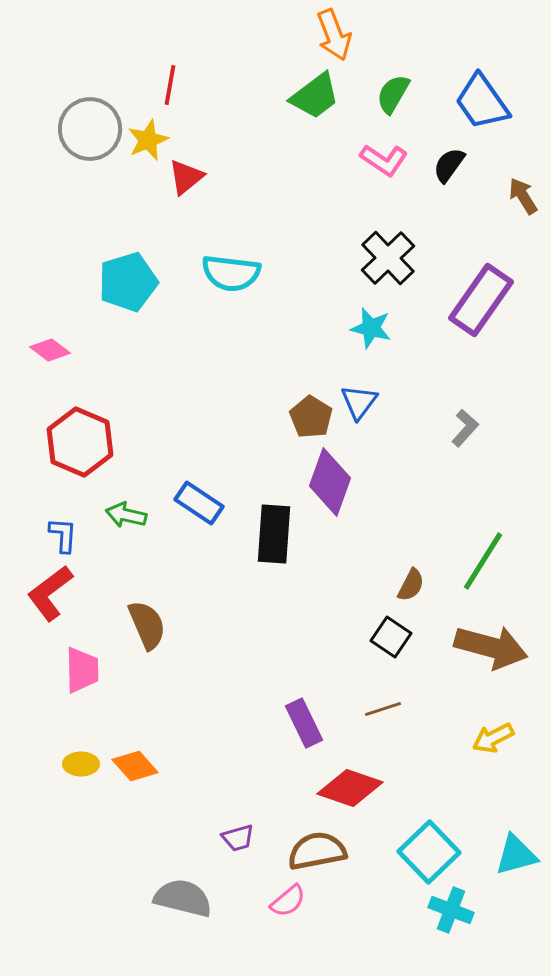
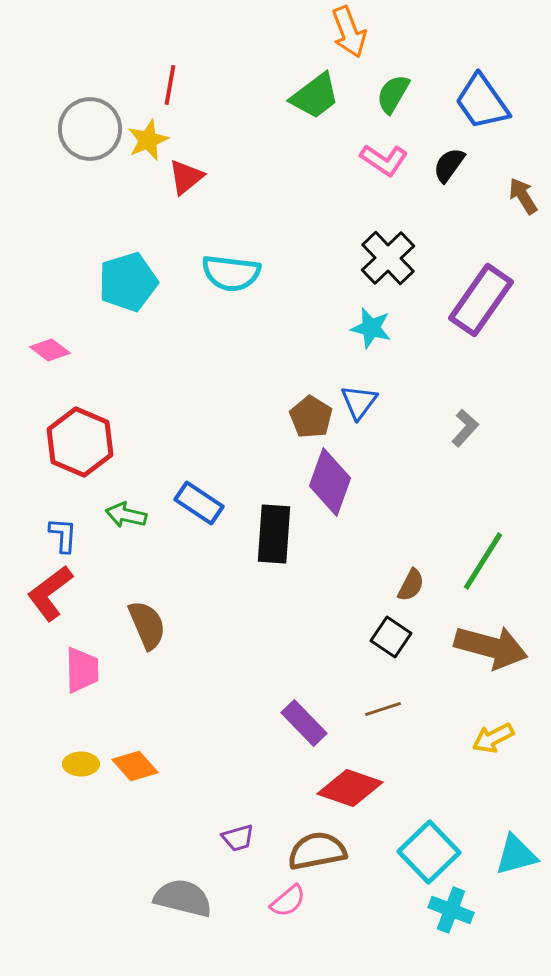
orange arrow at (334, 35): moved 15 px right, 3 px up
purple rectangle at (304, 723): rotated 18 degrees counterclockwise
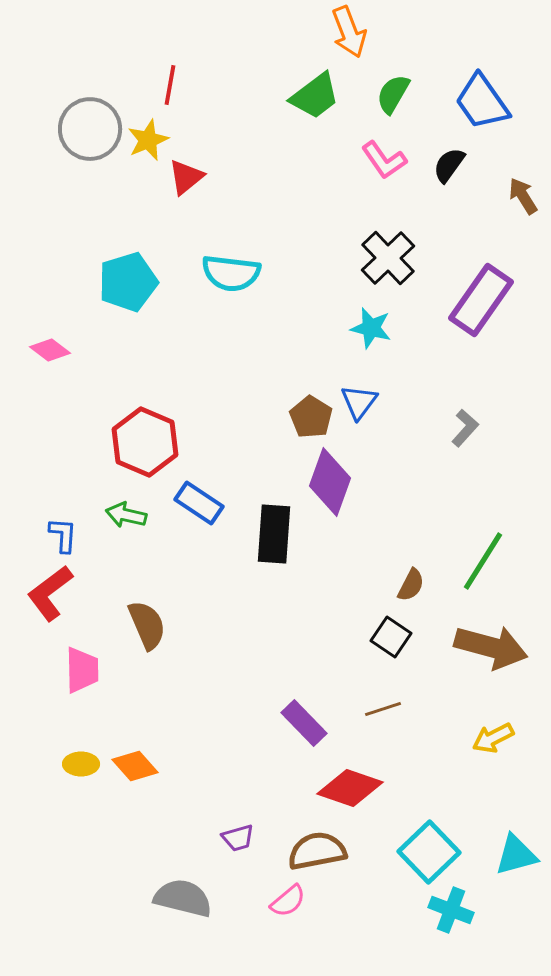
pink L-shape at (384, 160): rotated 21 degrees clockwise
red hexagon at (80, 442): moved 65 px right
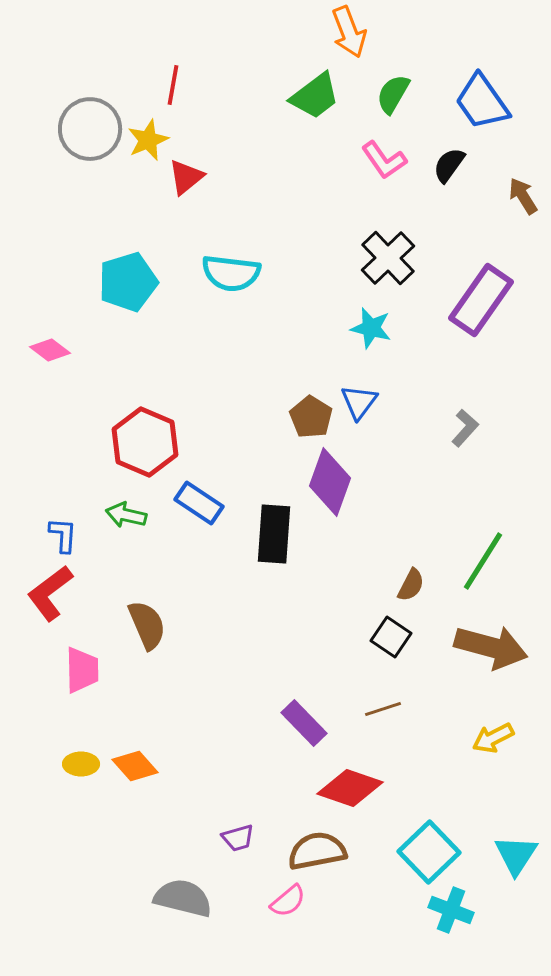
red line at (170, 85): moved 3 px right
cyan triangle at (516, 855): rotated 42 degrees counterclockwise
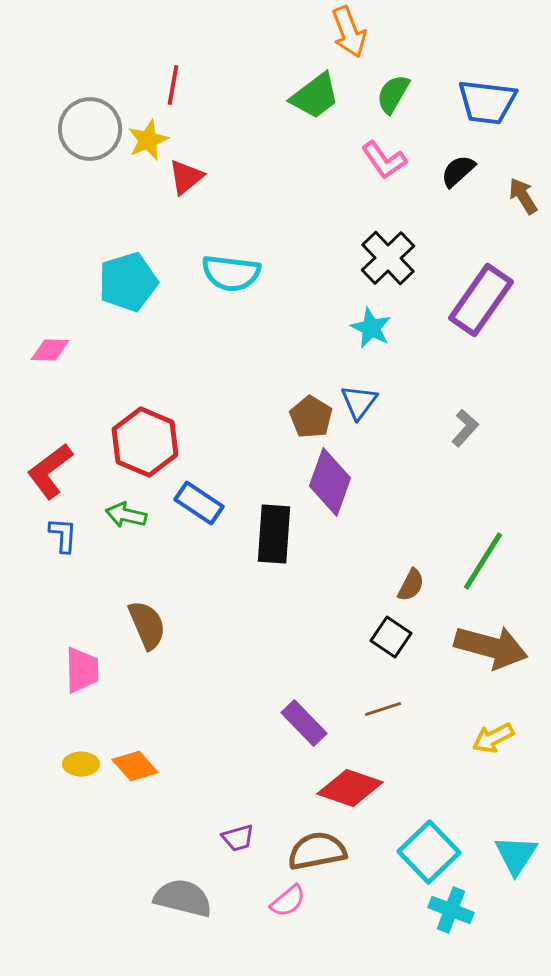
blue trapezoid at (482, 102): moved 5 px right; rotated 48 degrees counterclockwise
black semicircle at (449, 165): moved 9 px right, 6 px down; rotated 12 degrees clockwise
cyan star at (371, 328): rotated 12 degrees clockwise
pink diamond at (50, 350): rotated 36 degrees counterclockwise
red L-shape at (50, 593): moved 122 px up
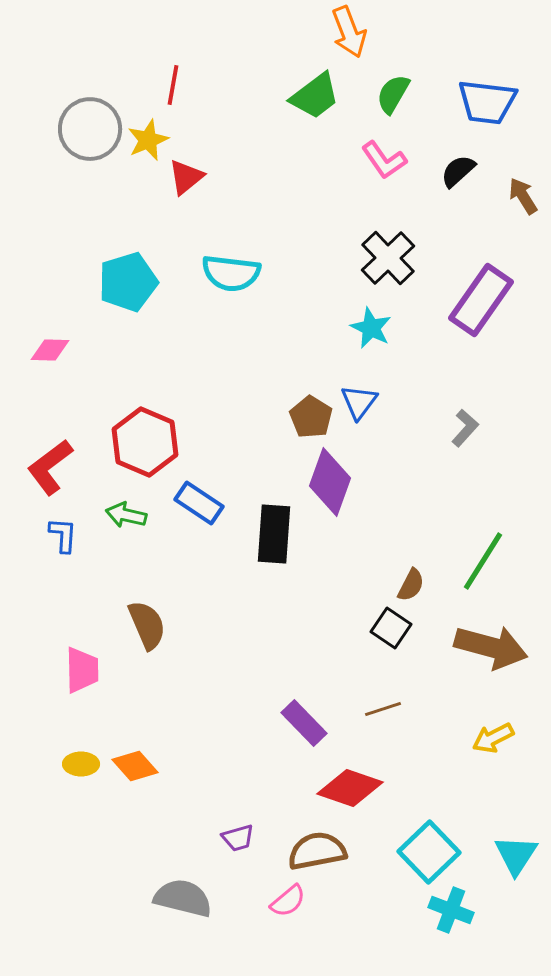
red L-shape at (50, 471): moved 4 px up
black square at (391, 637): moved 9 px up
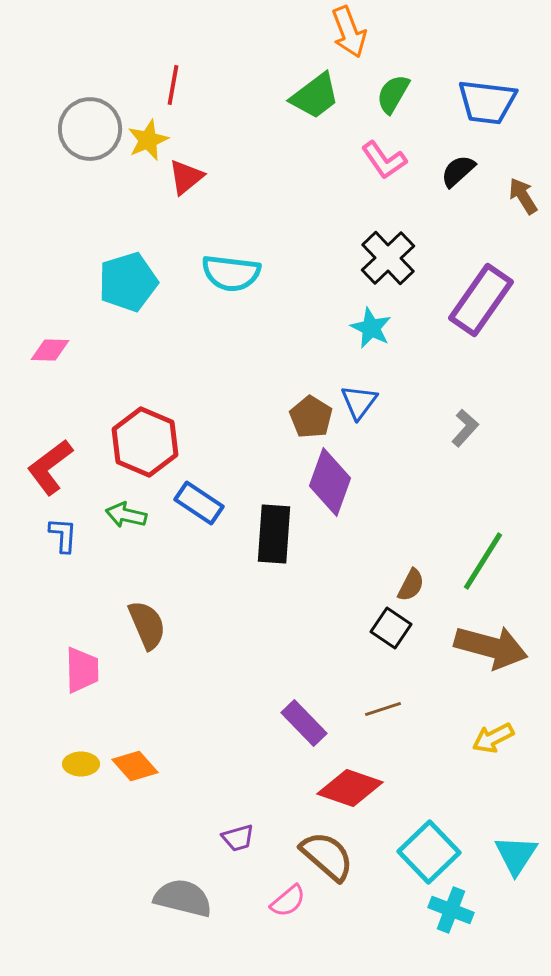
brown semicircle at (317, 851): moved 10 px right, 5 px down; rotated 52 degrees clockwise
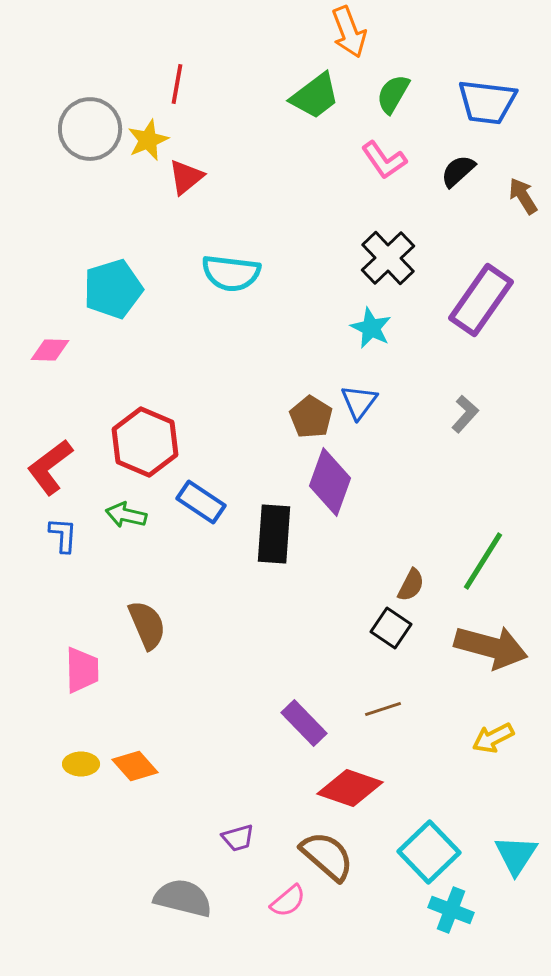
red line at (173, 85): moved 4 px right, 1 px up
cyan pentagon at (128, 282): moved 15 px left, 7 px down
gray L-shape at (465, 428): moved 14 px up
blue rectangle at (199, 503): moved 2 px right, 1 px up
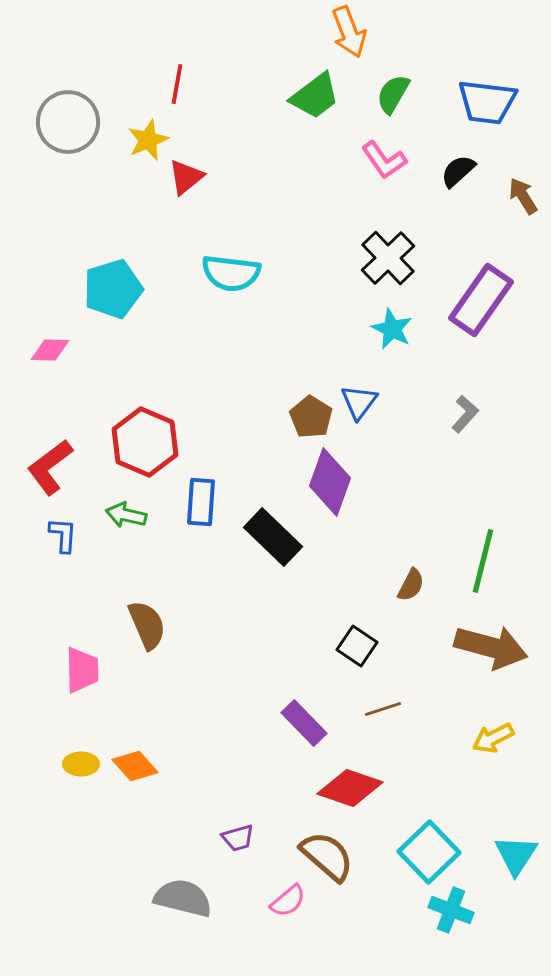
gray circle at (90, 129): moved 22 px left, 7 px up
cyan star at (371, 328): moved 21 px right, 1 px down
blue rectangle at (201, 502): rotated 60 degrees clockwise
black rectangle at (274, 534): moved 1 px left, 3 px down; rotated 50 degrees counterclockwise
green line at (483, 561): rotated 18 degrees counterclockwise
black square at (391, 628): moved 34 px left, 18 px down
